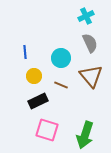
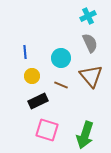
cyan cross: moved 2 px right
yellow circle: moved 2 px left
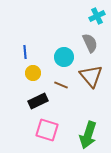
cyan cross: moved 9 px right
cyan circle: moved 3 px right, 1 px up
yellow circle: moved 1 px right, 3 px up
green arrow: moved 3 px right
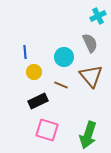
cyan cross: moved 1 px right
yellow circle: moved 1 px right, 1 px up
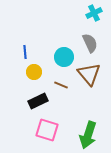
cyan cross: moved 4 px left, 3 px up
brown triangle: moved 2 px left, 2 px up
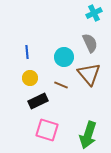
blue line: moved 2 px right
yellow circle: moved 4 px left, 6 px down
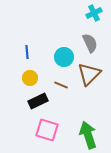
brown triangle: rotated 25 degrees clockwise
green arrow: rotated 144 degrees clockwise
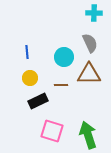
cyan cross: rotated 28 degrees clockwise
brown triangle: rotated 45 degrees clockwise
brown line: rotated 24 degrees counterclockwise
pink square: moved 5 px right, 1 px down
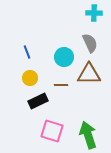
blue line: rotated 16 degrees counterclockwise
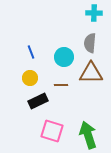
gray semicircle: rotated 150 degrees counterclockwise
blue line: moved 4 px right
brown triangle: moved 2 px right, 1 px up
